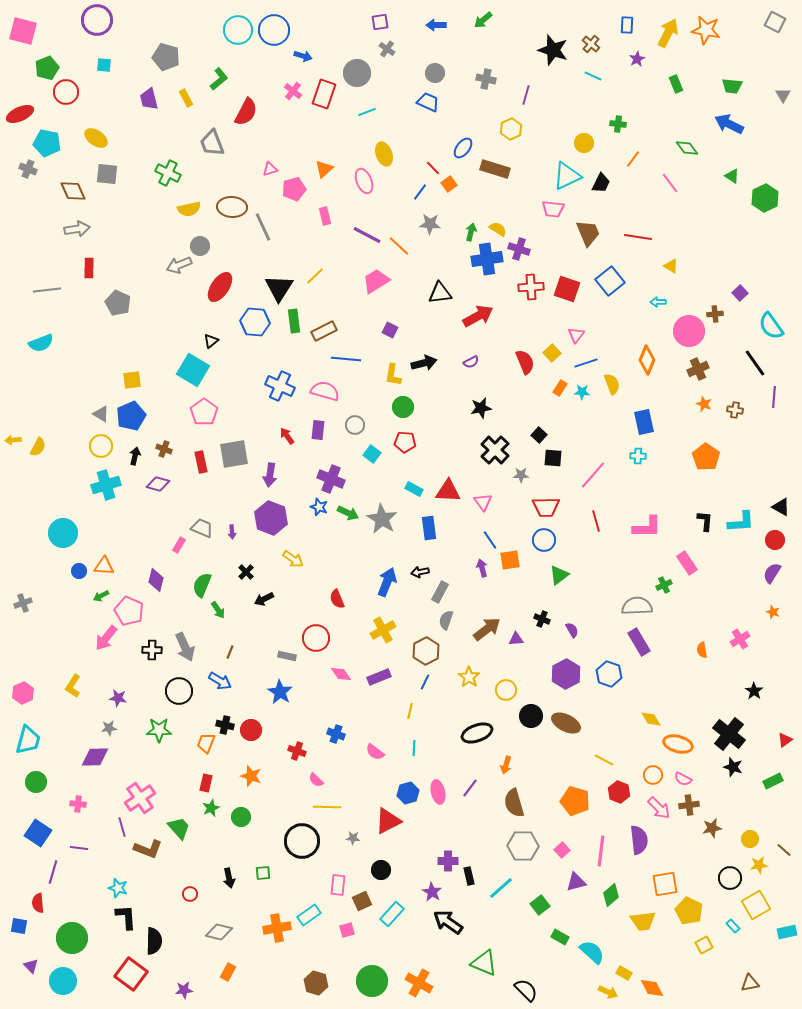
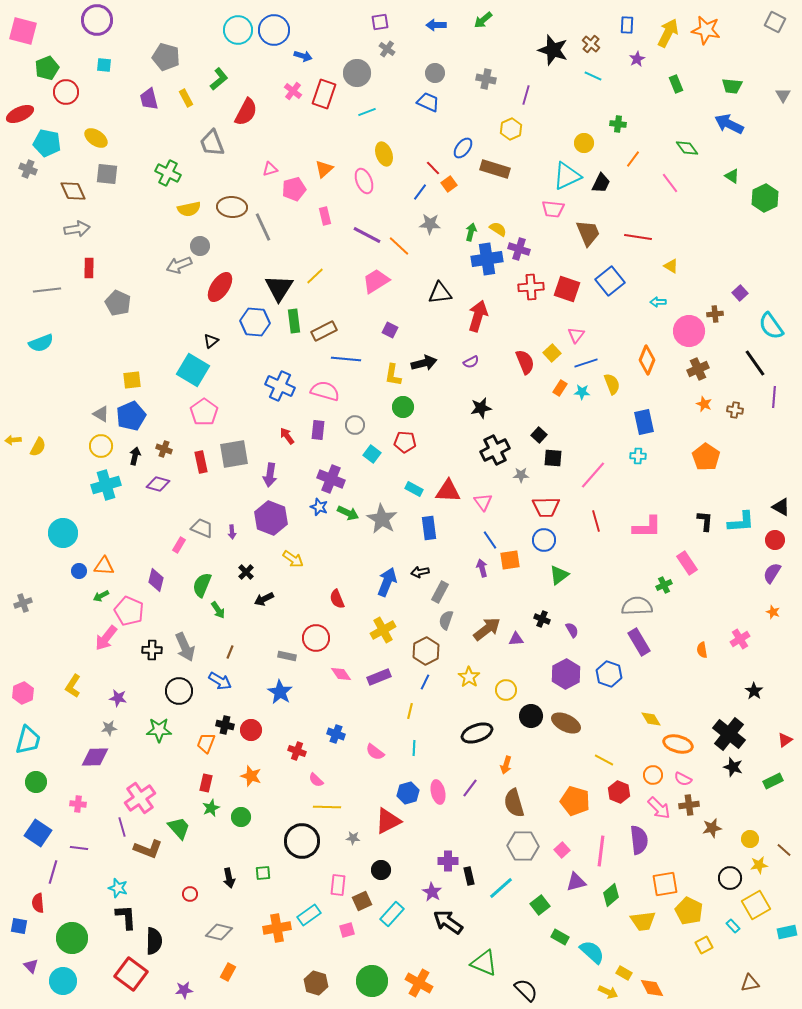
red arrow at (478, 316): rotated 44 degrees counterclockwise
black cross at (495, 450): rotated 20 degrees clockwise
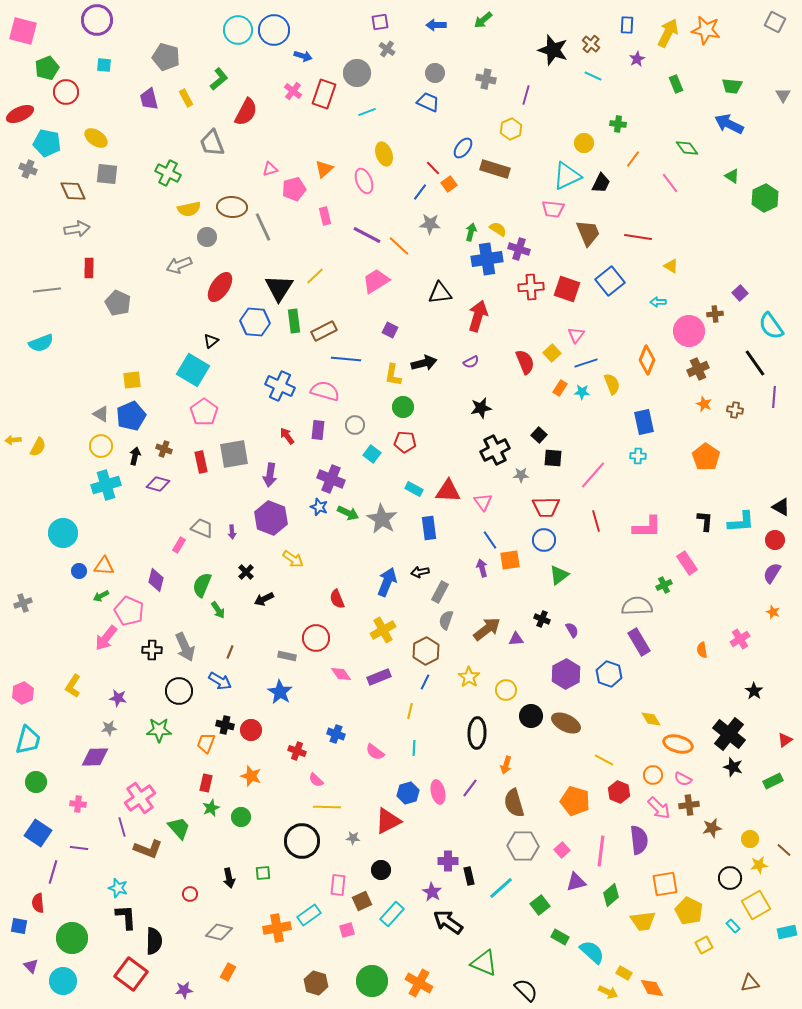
gray circle at (200, 246): moved 7 px right, 9 px up
black ellipse at (477, 733): rotated 68 degrees counterclockwise
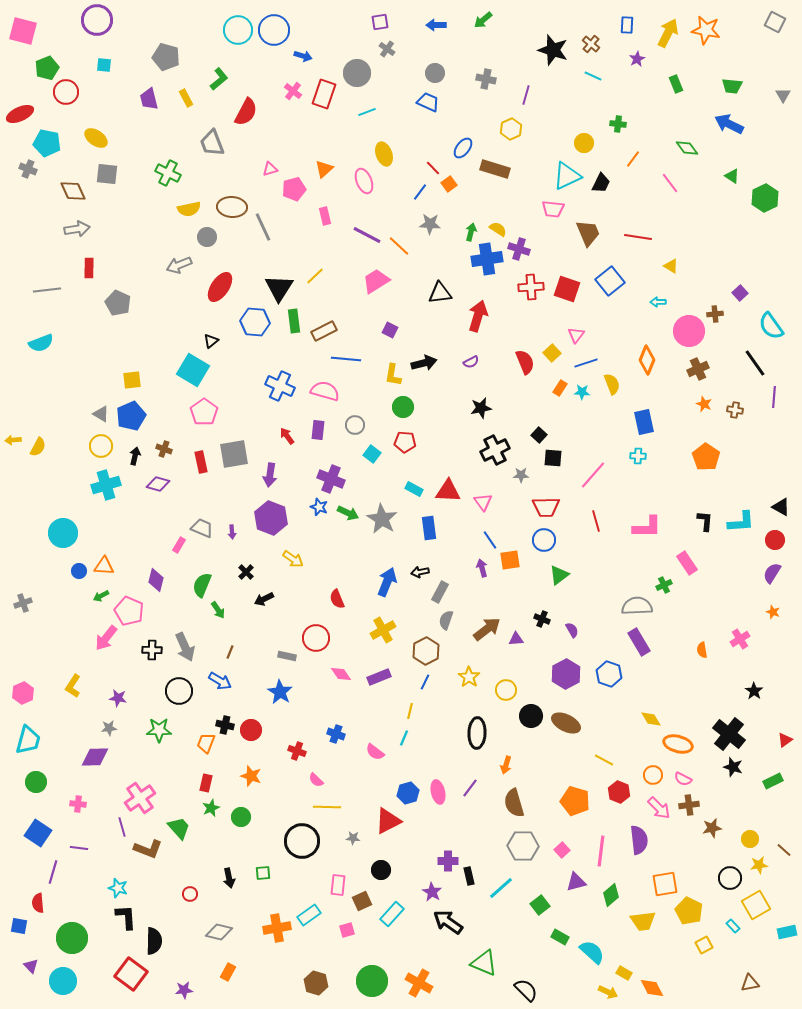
cyan line at (414, 748): moved 10 px left, 10 px up; rotated 21 degrees clockwise
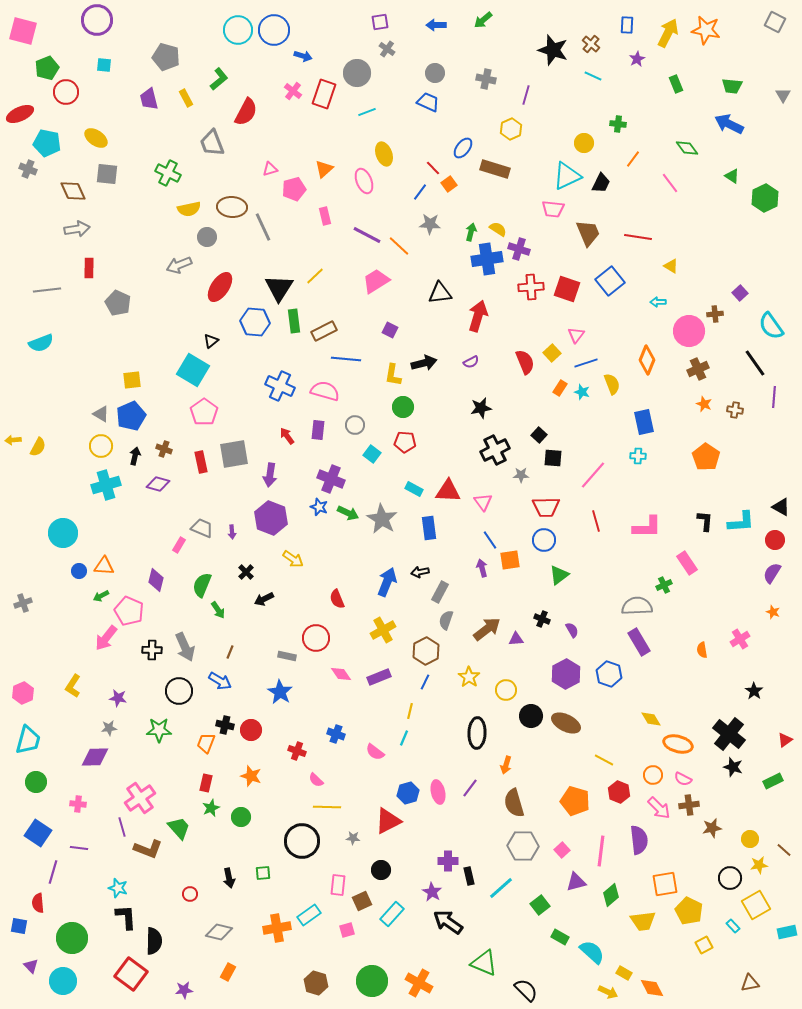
cyan star at (582, 392): rotated 14 degrees clockwise
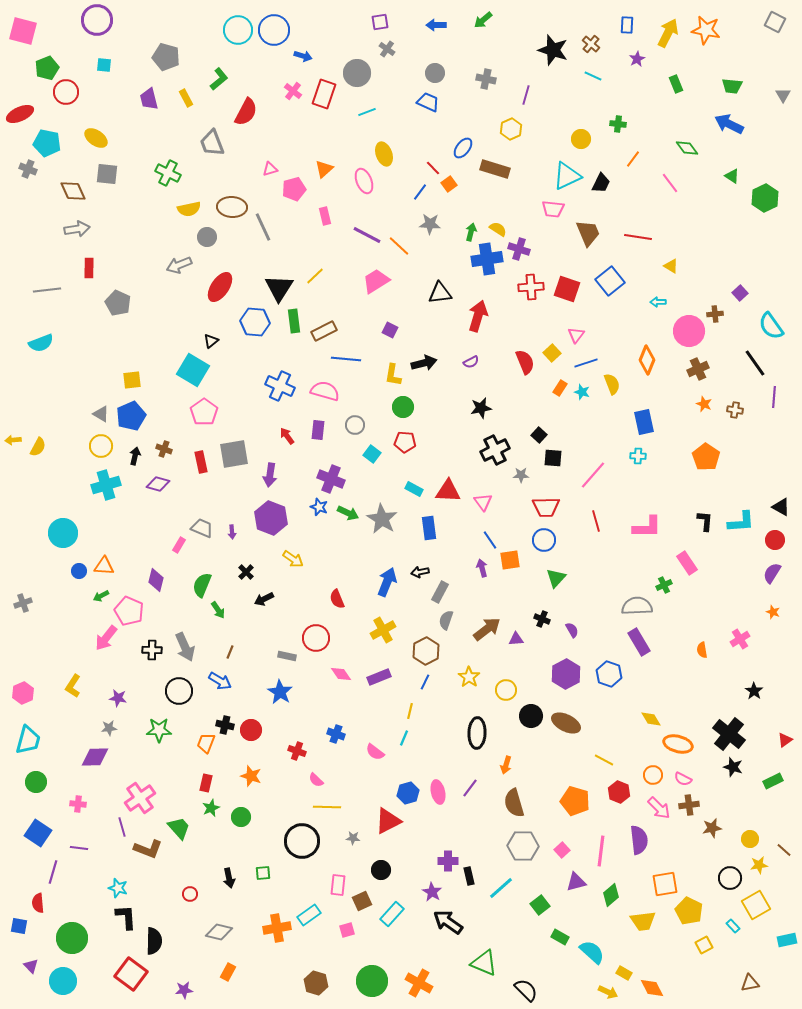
yellow circle at (584, 143): moved 3 px left, 4 px up
green triangle at (559, 575): moved 3 px left, 3 px down; rotated 10 degrees counterclockwise
cyan rectangle at (787, 932): moved 8 px down
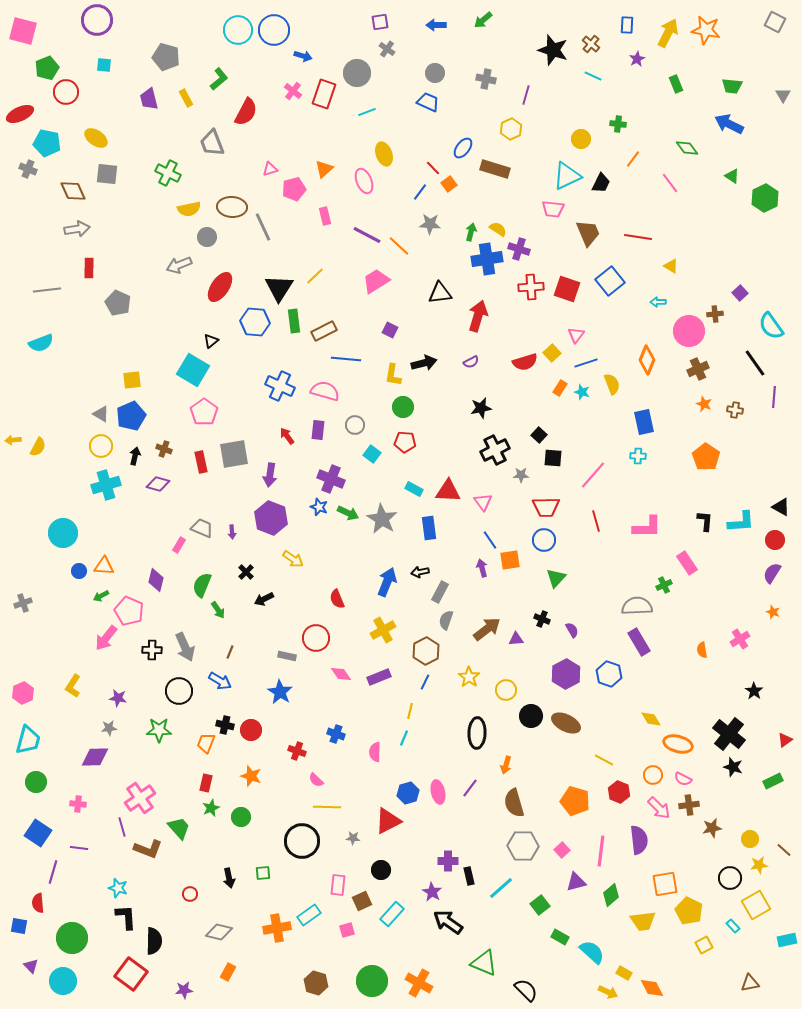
red semicircle at (525, 362): rotated 95 degrees clockwise
pink semicircle at (375, 752): rotated 54 degrees clockwise
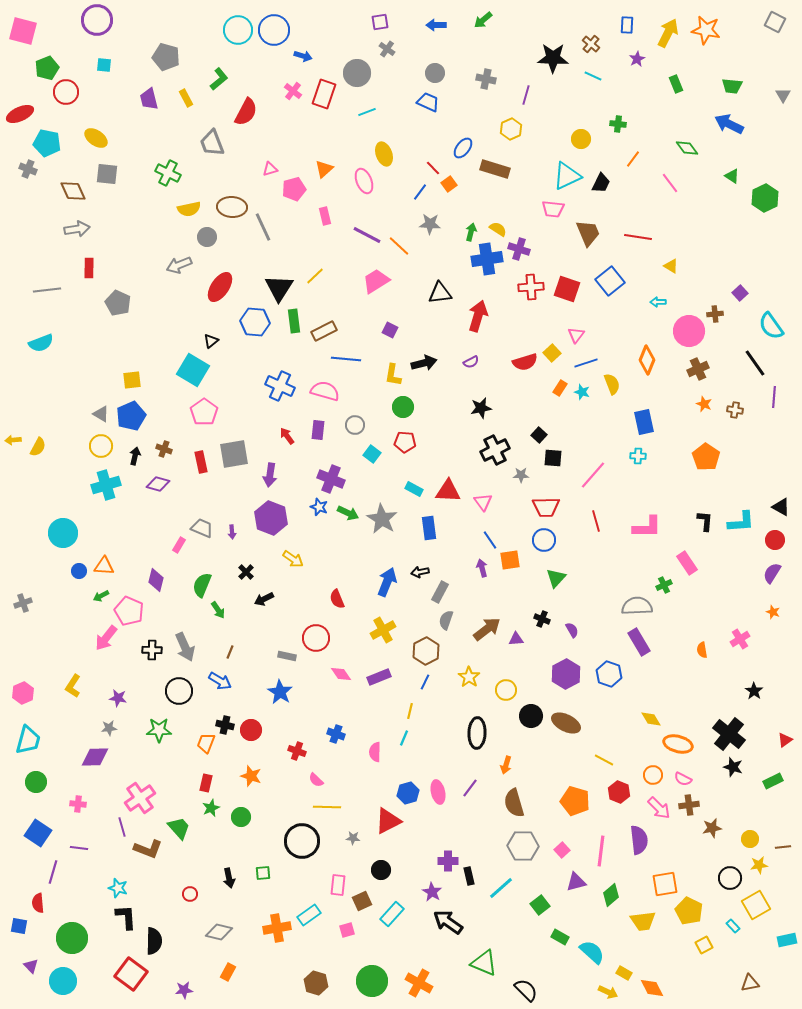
black star at (553, 50): moved 8 px down; rotated 16 degrees counterclockwise
brown line at (784, 850): moved 1 px left, 3 px up; rotated 49 degrees counterclockwise
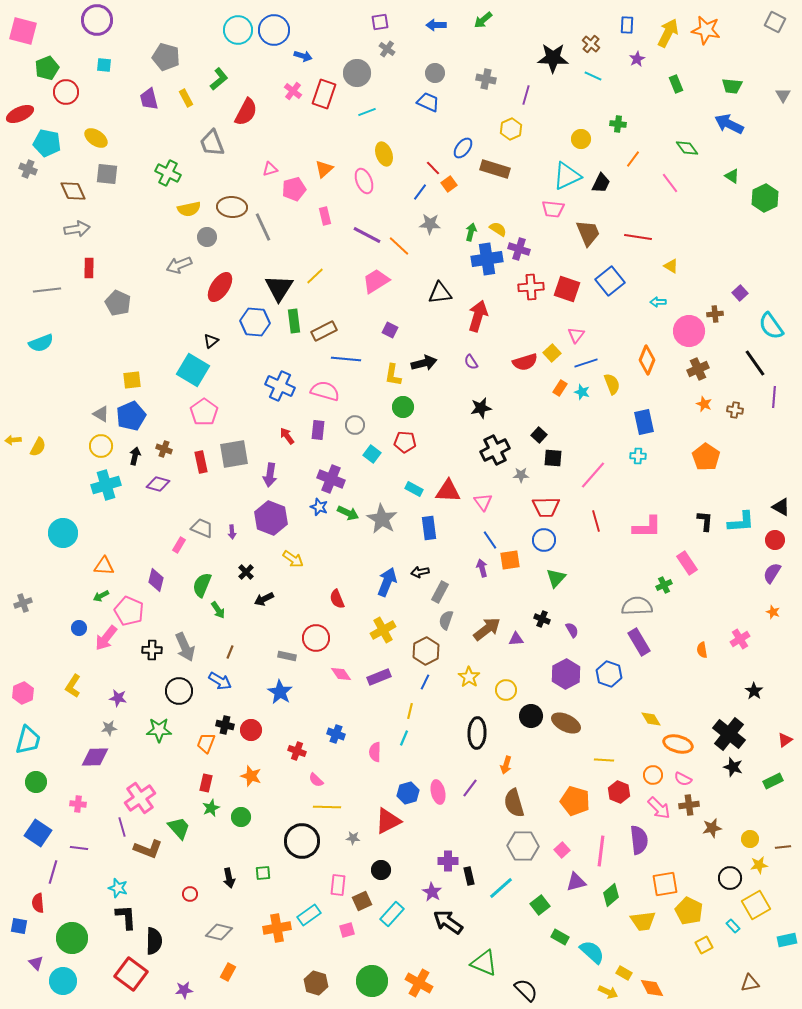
purple semicircle at (471, 362): rotated 84 degrees clockwise
blue circle at (79, 571): moved 57 px down
yellow line at (604, 760): rotated 24 degrees counterclockwise
purple triangle at (31, 966): moved 5 px right, 3 px up
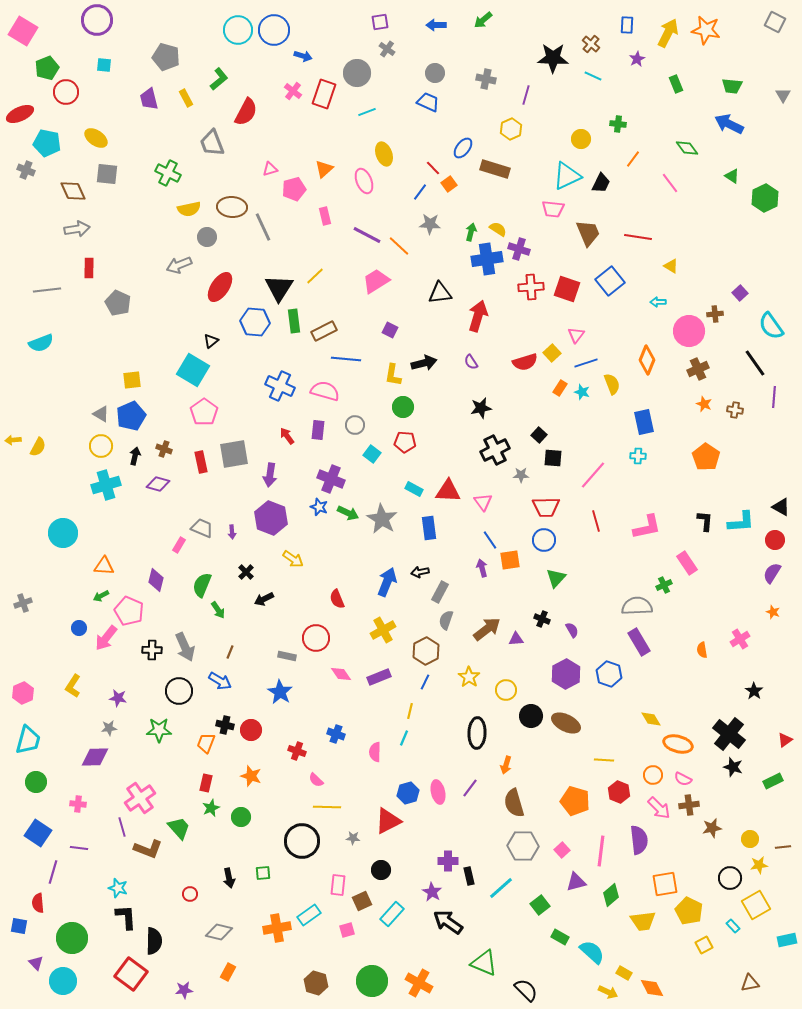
pink square at (23, 31): rotated 16 degrees clockwise
gray cross at (28, 169): moved 2 px left, 1 px down
pink L-shape at (647, 527): rotated 12 degrees counterclockwise
